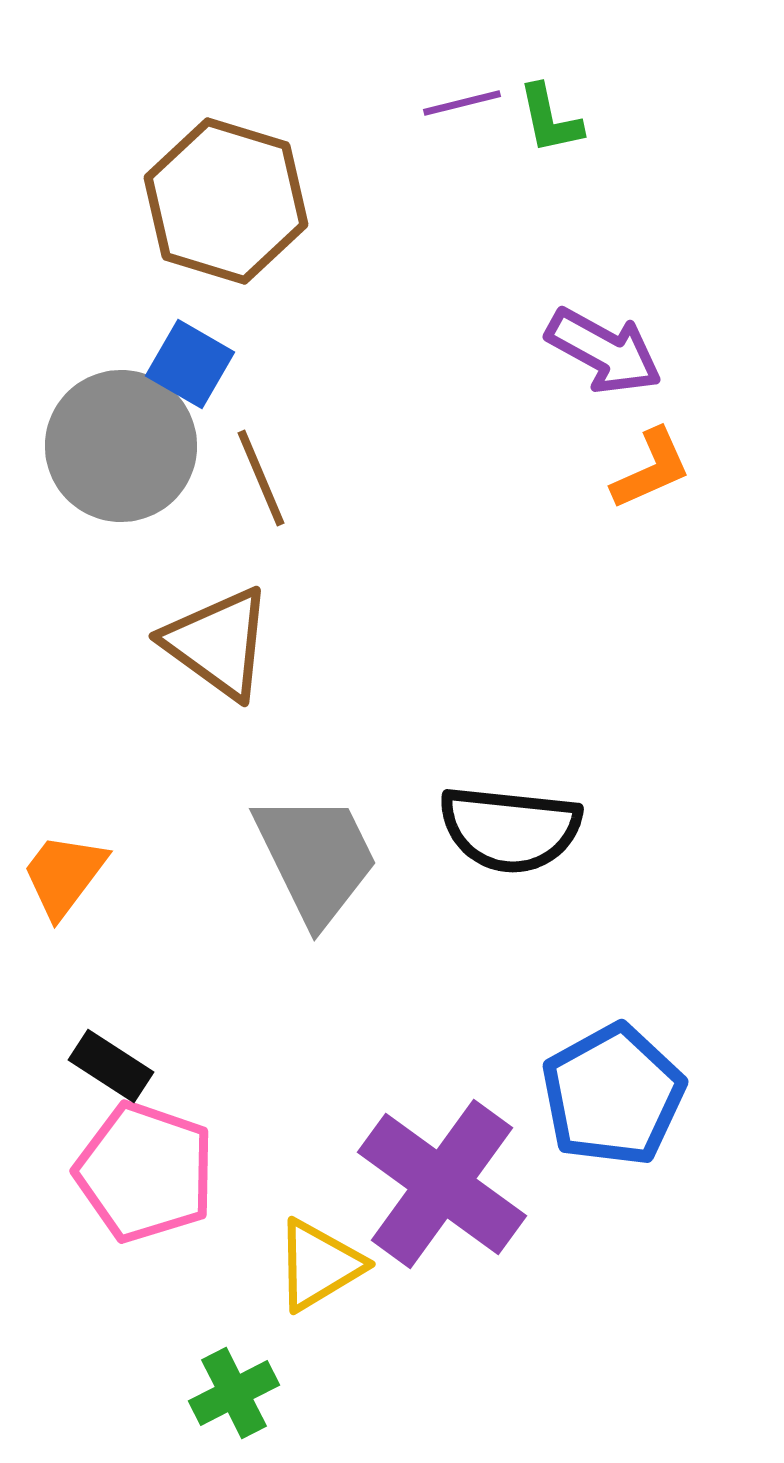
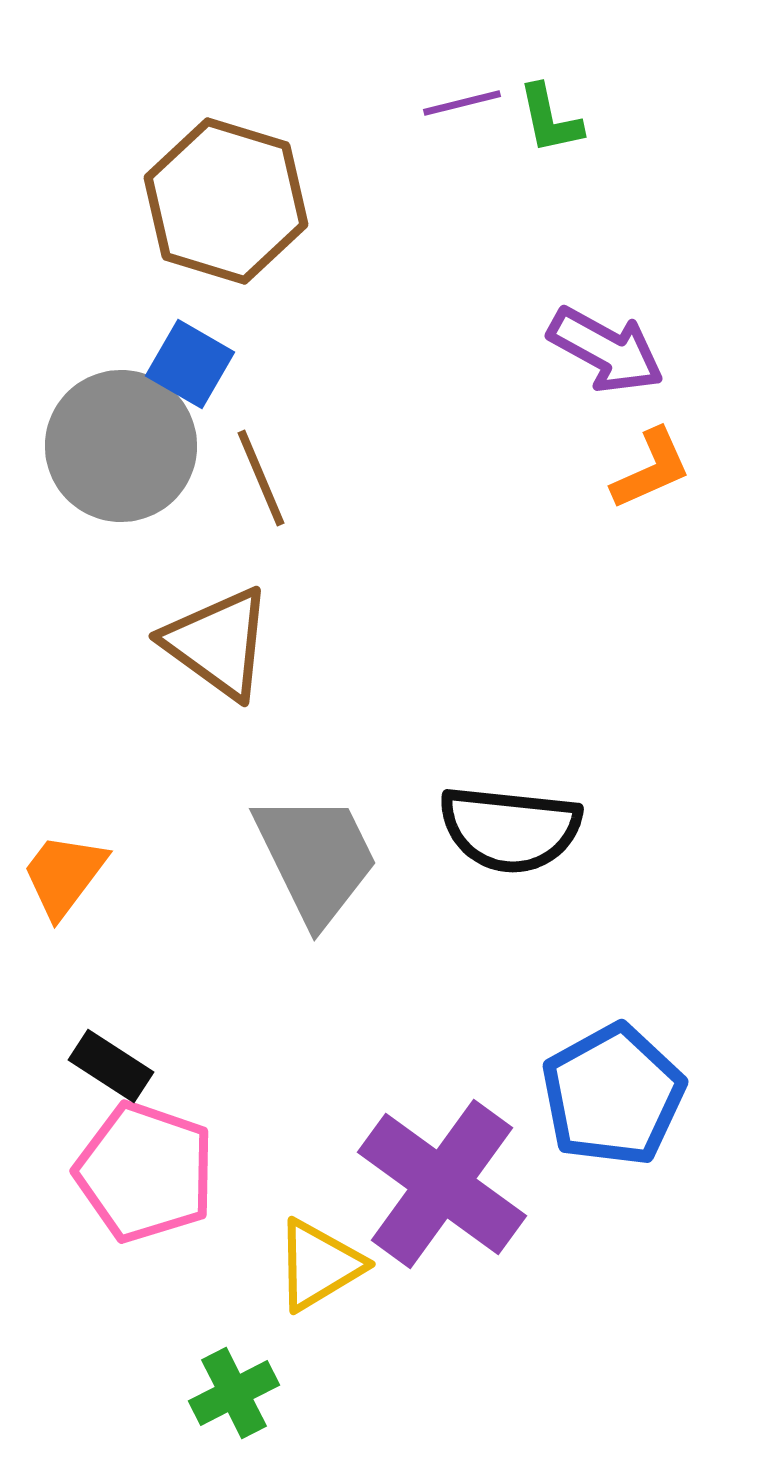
purple arrow: moved 2 px right, 1 px up
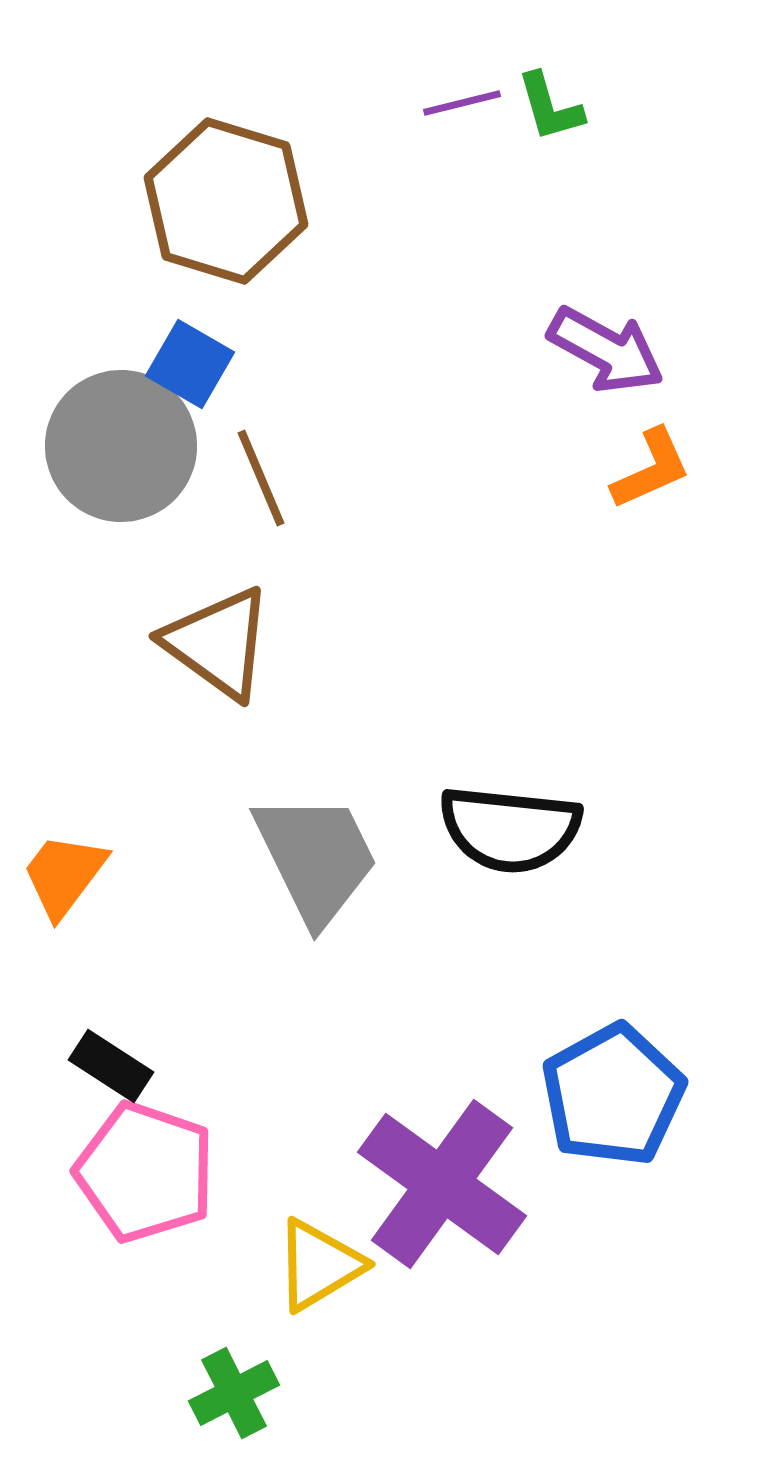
green L-shape: moved 12 px up; rotated 4 degrees counterclockwise
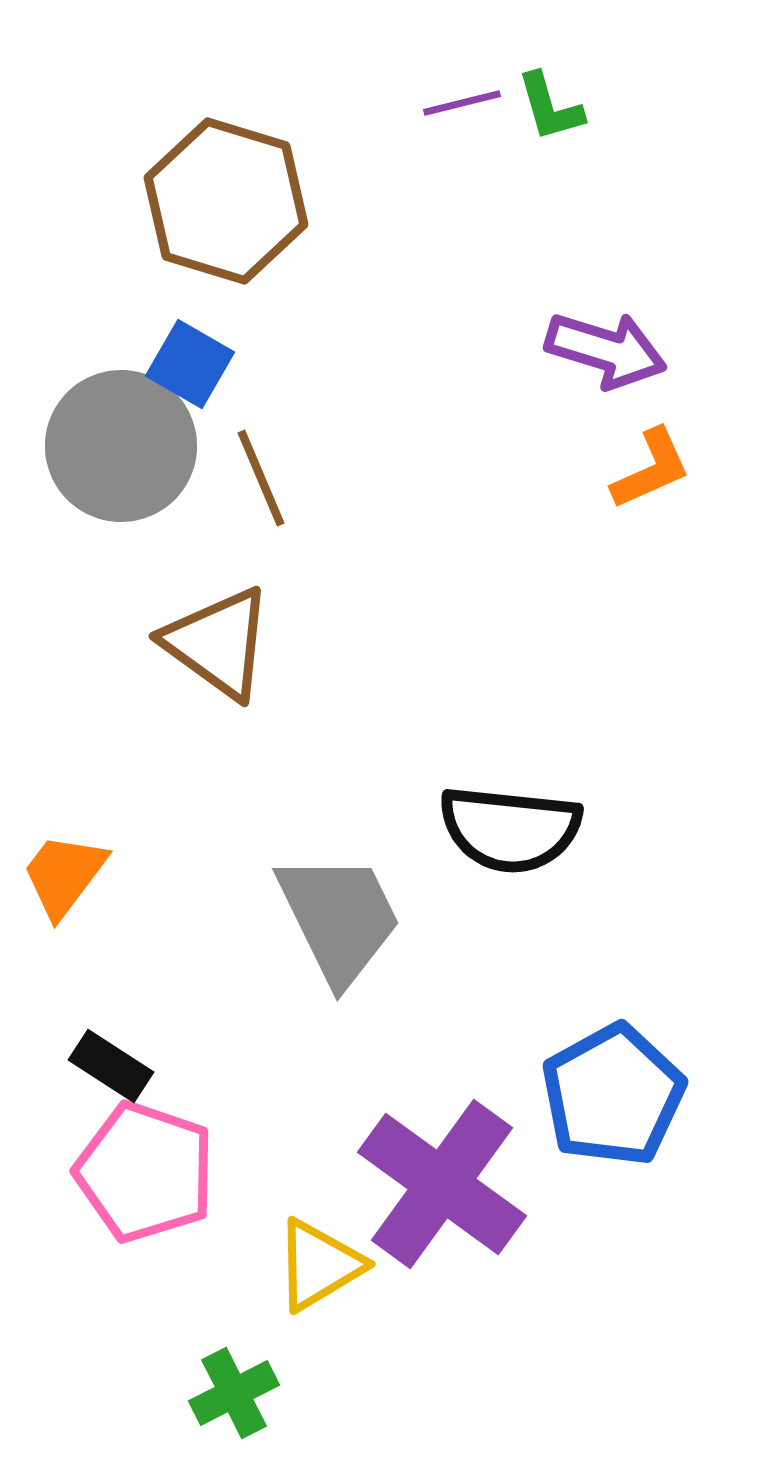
purple arrow: rotated 12 degrees counterclockwise
gray trapezoid: moved 23 px right, 60 px down
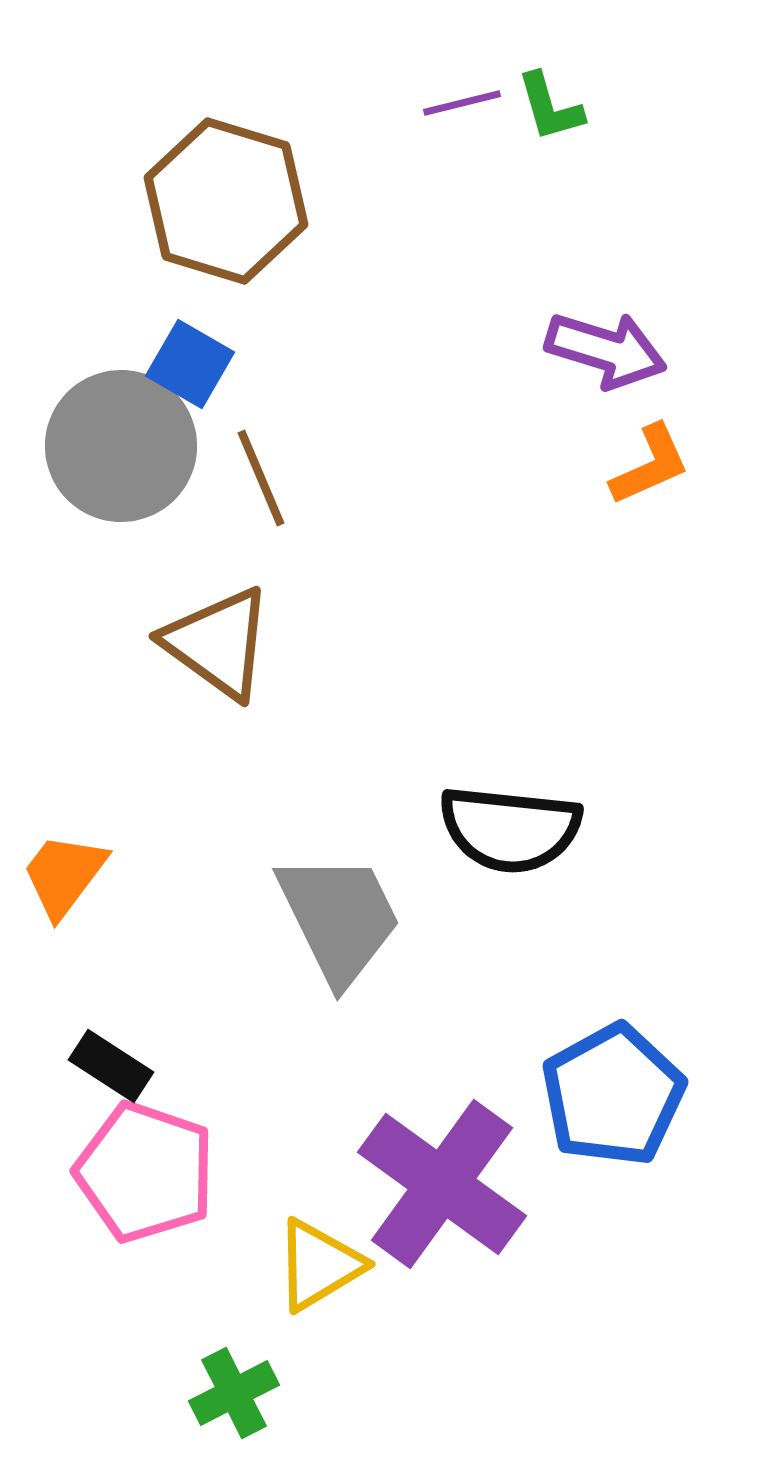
orange L-shape: moved 1 px left, 4 px up
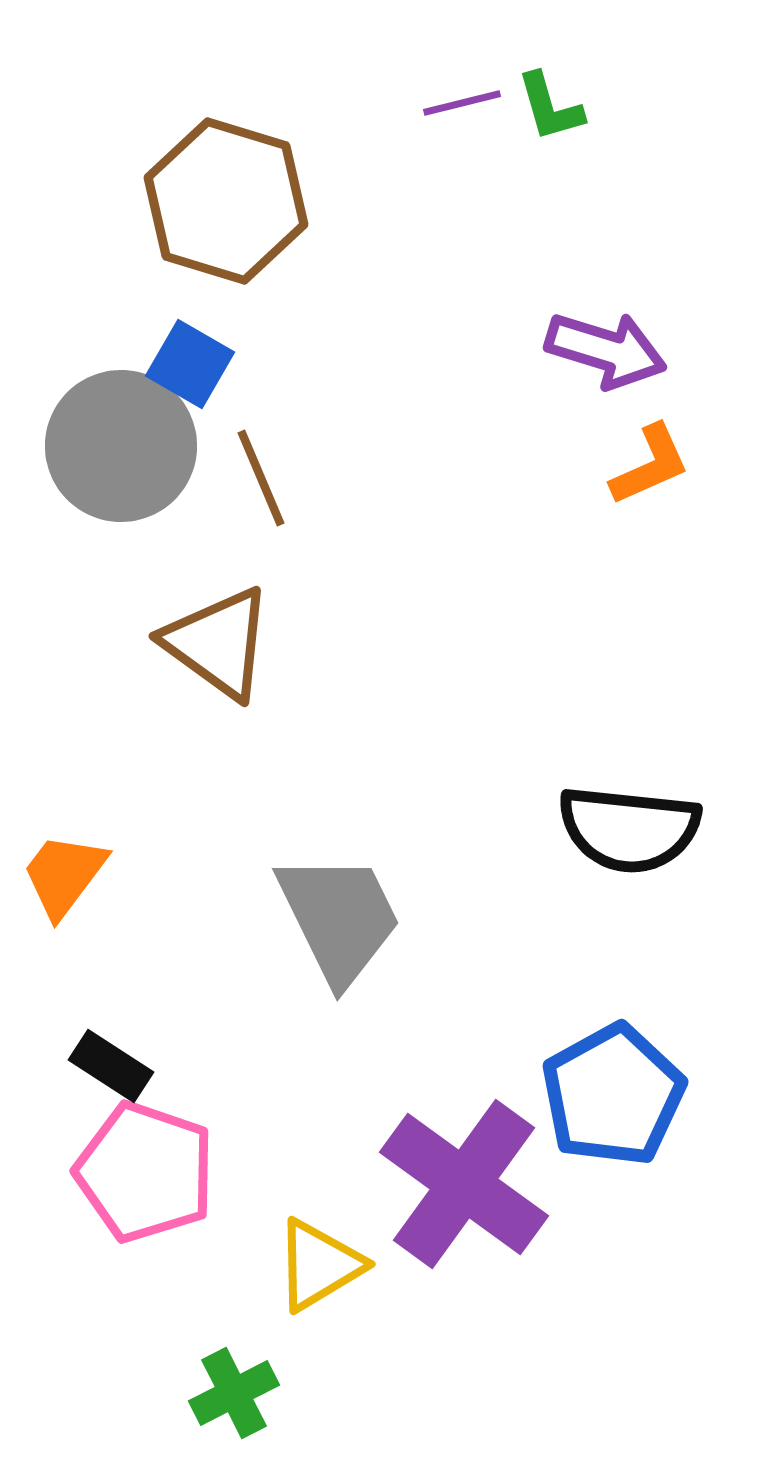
black semicircle: moved 119 px right
purple cross: moved 22 px right
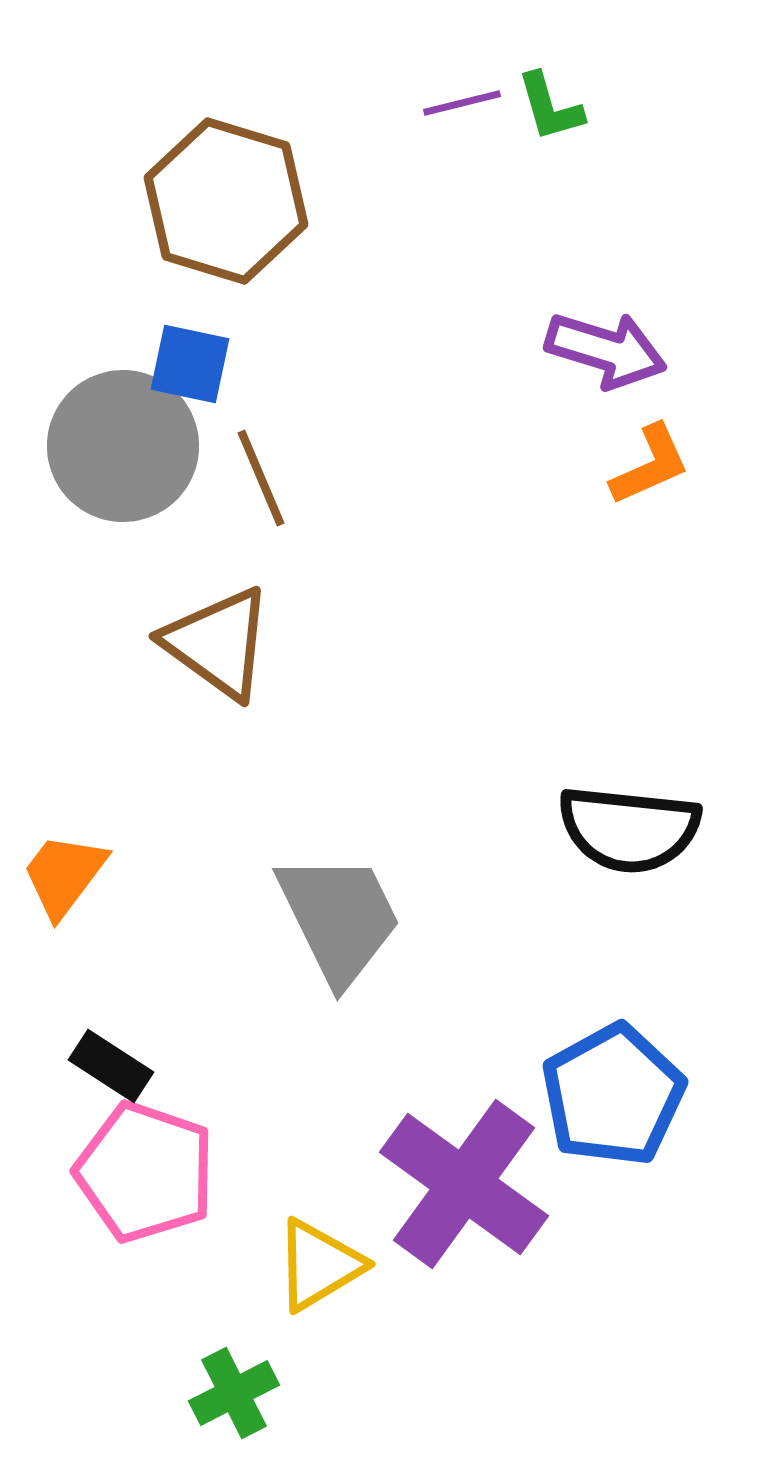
blue square: rotated 18 degrees counterclockwise
gray circle: moved 2 px right
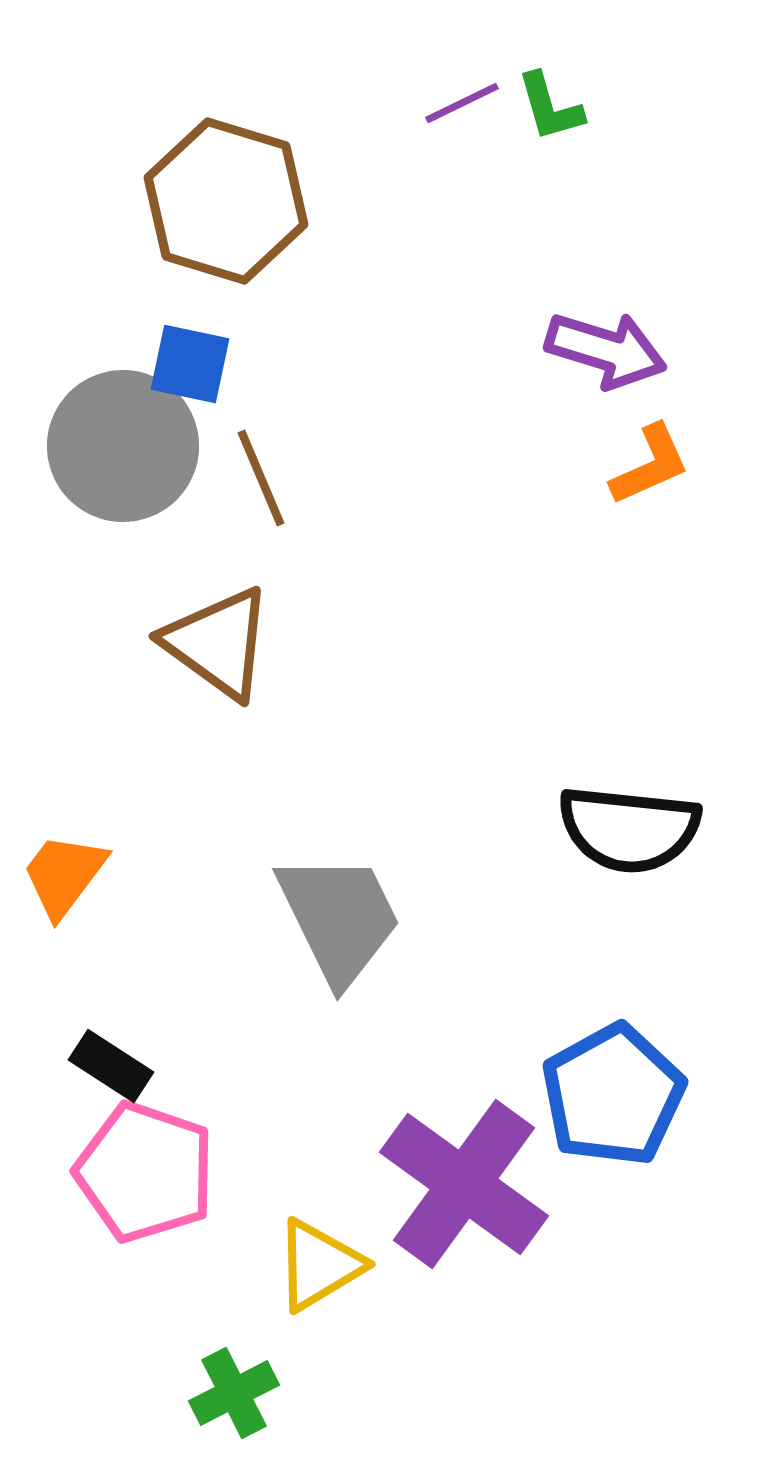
purple line: rotated 12 degrees counterclockwise
